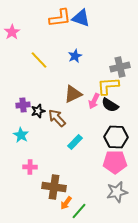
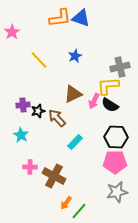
brown cross: moved 11 px up; rotated 20 degrees clockwise
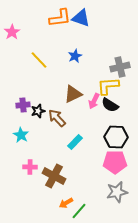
orange arrow: rotated 24 degrees clockwise
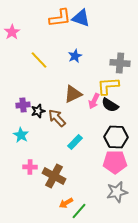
gray cross: moved 4 px up; rotated 18 degrees clockwise
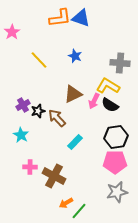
blue star: rotated 24 degrees counterclockwise
yellow L-shape: rotated 35 degrees clockwise
purple cross: rotated 24 degrees counterclockwise
black hexagon: rotated 10 degrees counterclockwise
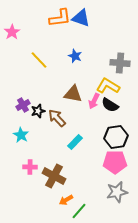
brown triangle: rotated 36 degrees clockwise
orange arrow: moved 3 px up
